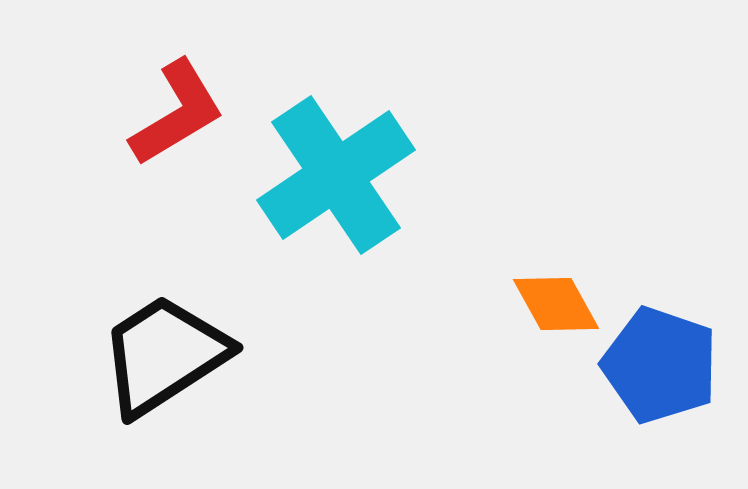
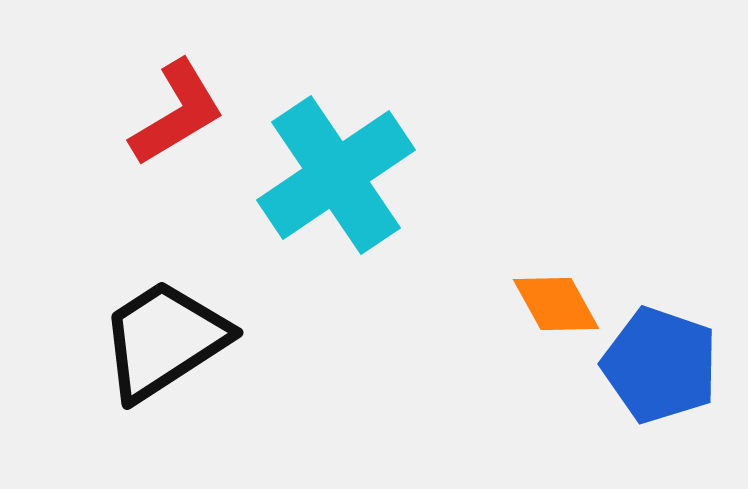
black trapezoid: moved 15 px up
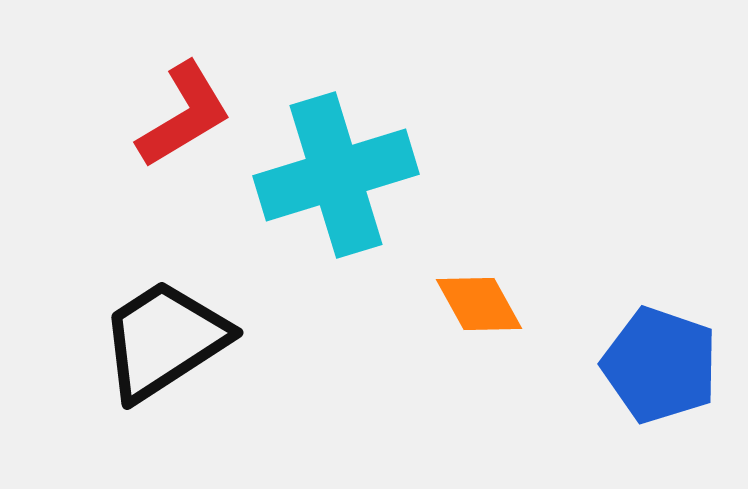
red L-shape: moved 7 px right, 2 px down
cyan cross: rotated 17 degrees clockwise
orange diamond: moved 77 px left
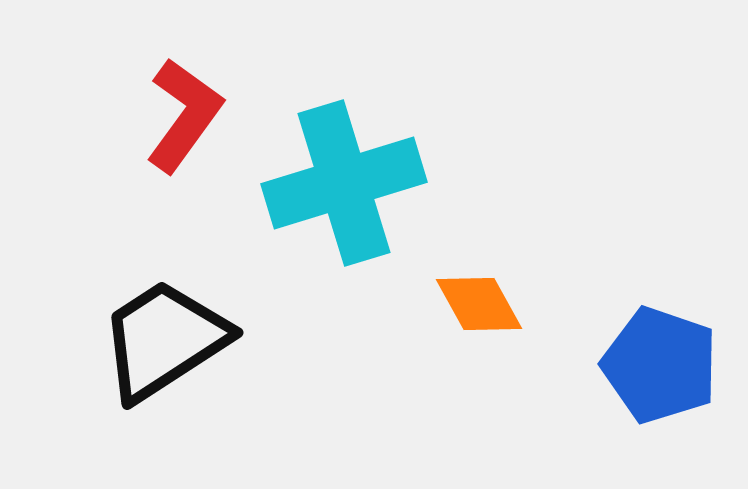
red L-shape: rotated 23 degrees counterclockwise
cyan cross: moved 8 px right, 8 px down
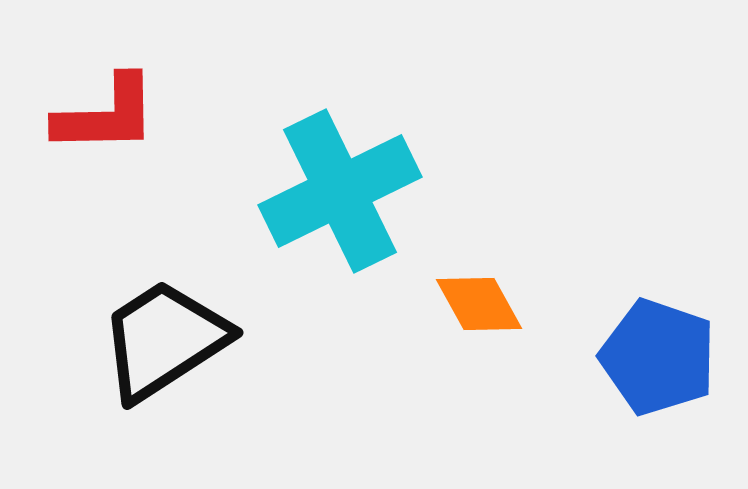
red L-shape: moved 78 px left; rotated 53 degrees clockwise
cyan cross: moved 4 px left, 8 px down; rotated 9 degrees counterclockwise
blue pentagon: moved 2 px left, 8 px up
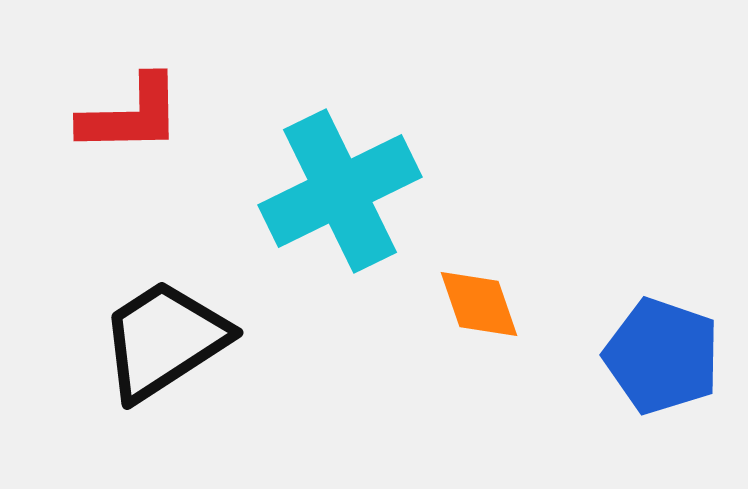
red L-shape: moved 25 px right
orange diamond: rotated 10 degrees clockwise
blue pentagon: moved 4 px right, 1 px up
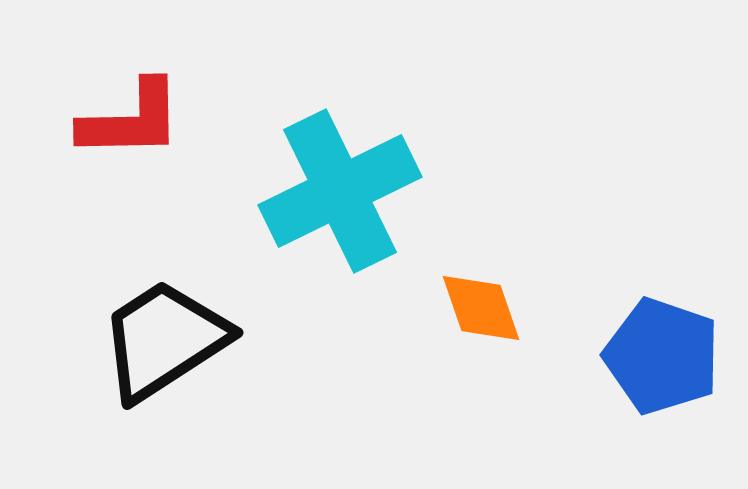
red L-shape: moved 5 px down
orange diamond: moved 2 px right, 4 px down
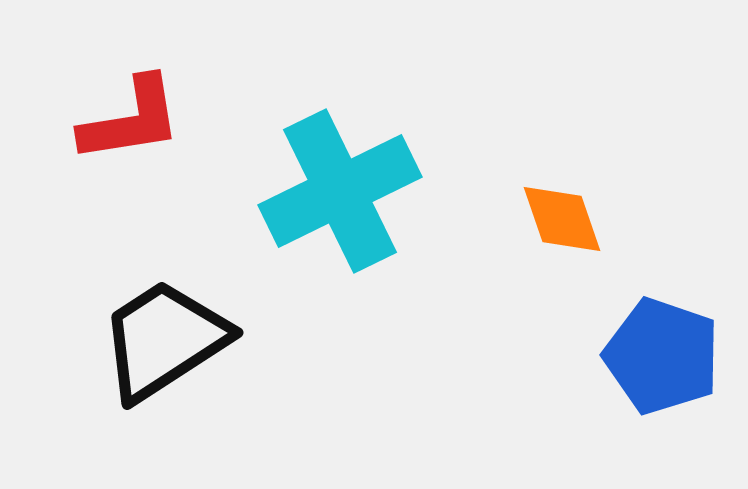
red L-shape: rotated 8 degrees counterclockwise
orange diamond: moved 81 px right, 89 px up
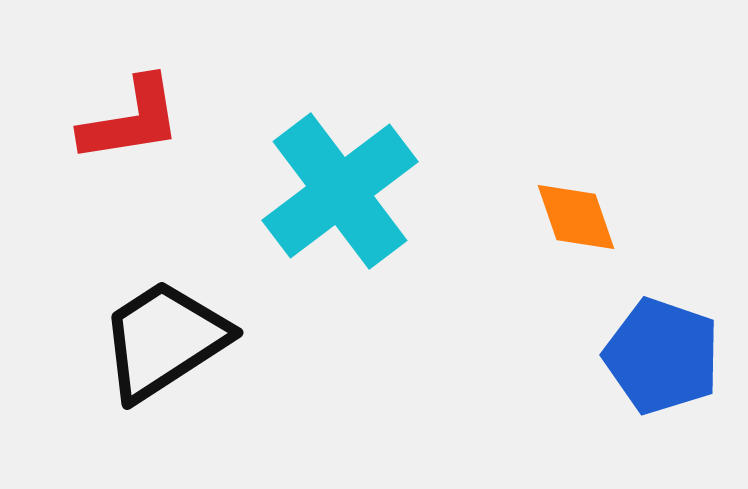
cyan cross: rotated 11 degrees counterclockwise
orange diamond: moved 14 px right, 2 px up
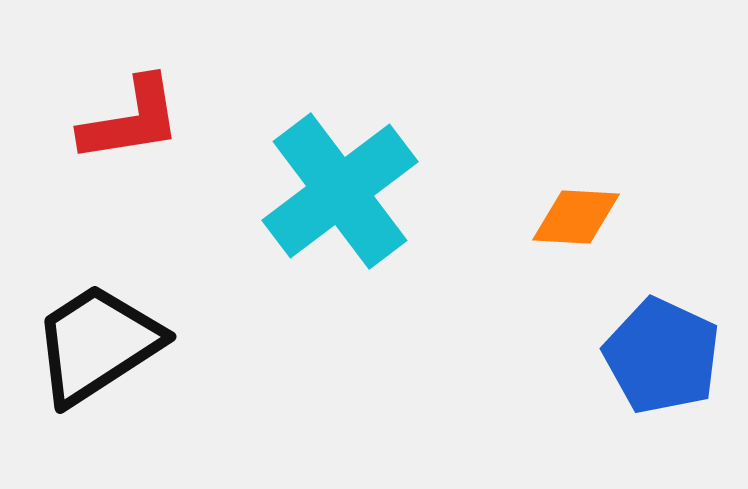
orange diamond: rotated 68 degrees counterclockwise
black trapezoid: moved 67 px left, 4 px down
blue pentagon: rotated 6 degrees clockwise
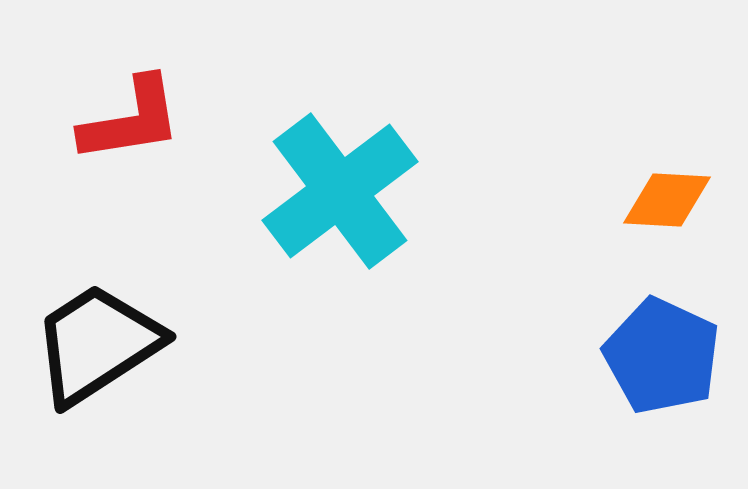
orange diamond: moved 91 px right, 17 px up
